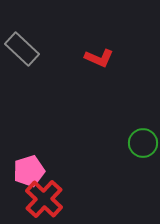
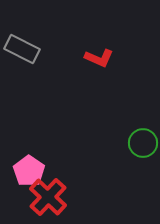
gray rectangle: rotated 16 degrees counterclockwise
pink pentagon: rotated 20 degrees counterclockwise
red cross: moved 4 px right, 2 px up
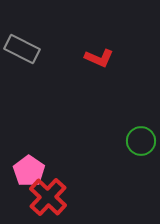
green circle: moved 2 px left, 2 px up
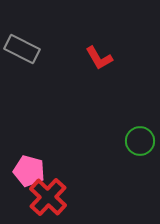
red L-shape: rotated 36 degrees clockwise
green circle: moved 1 px left
pink pentagon: rotated 20 degrees counterclockwise
